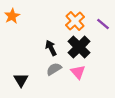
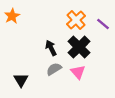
orange cross: moved 1 px right, 1 px up
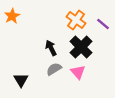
orange cross: rotated 12 degrees counterclockwise
black cross: moved 2 px right
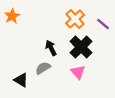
orange cross: moved 1 px left, 1 px up; rotated 12 degrees clockwise
gray semicircle: moved 11 px left, 1 px up
black triangle: rotated 28 degrees counterclockwise
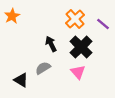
black arrow: moved 4 px up
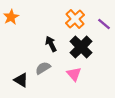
orange star: moved 1 px left, 1 px down
purple line: moved 1 px right
pink triangle: moved 4 px left, 2 px down
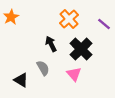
orange cross: moved 6 px left
black cross: moved 2 px down
gray semicircle: rotated 91 degrees clockwise
